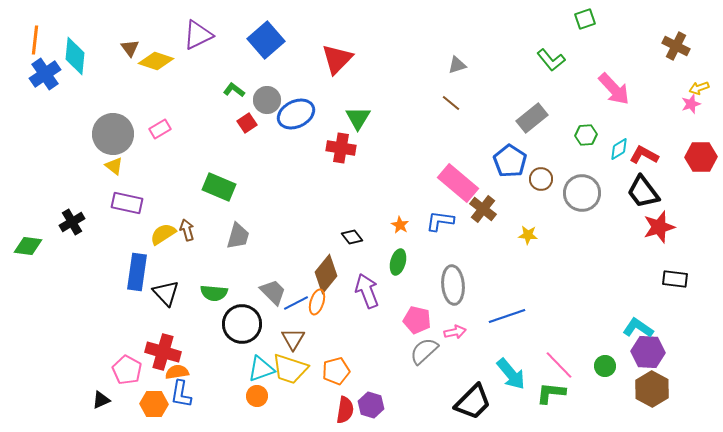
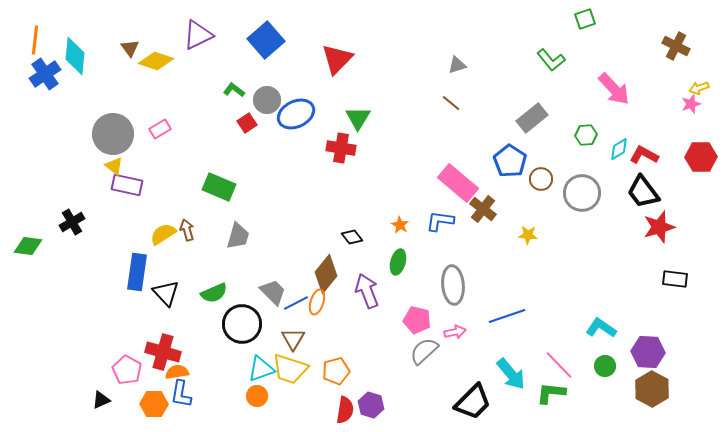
purple rectangle at (127, 203): moved 18 px up
green semicircle at (214, 293): rotated 28 degrees counterclockwise
cyan L-shape at (638, 328): moved 37 px left
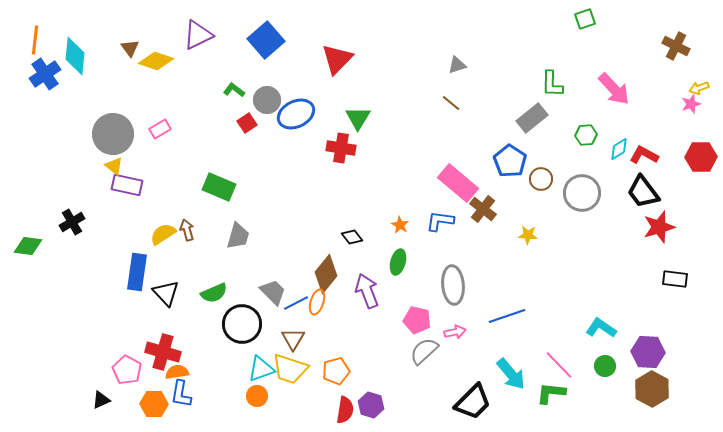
green L-shape at (551, 60): moved 1 px right, 24 px down; rotated 40 degrees clockwise
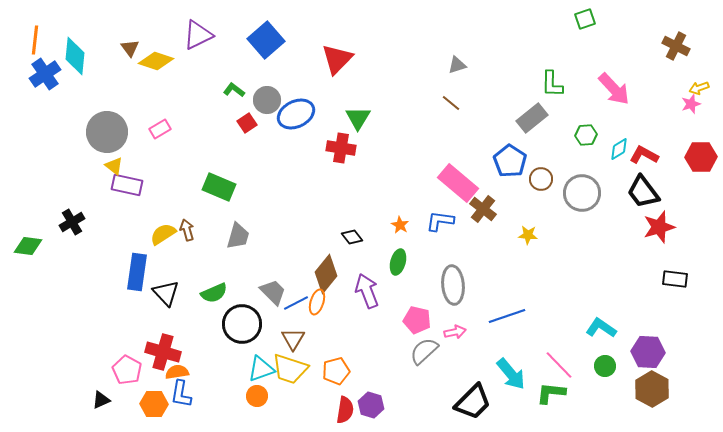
gray circle at (113, 134): moved 6 px left, 2 px up
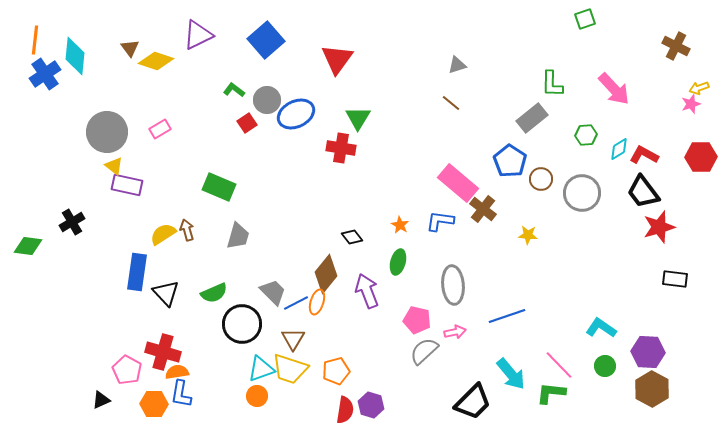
red triangle at (337, 59): rotated 8 degrees counterclockwise
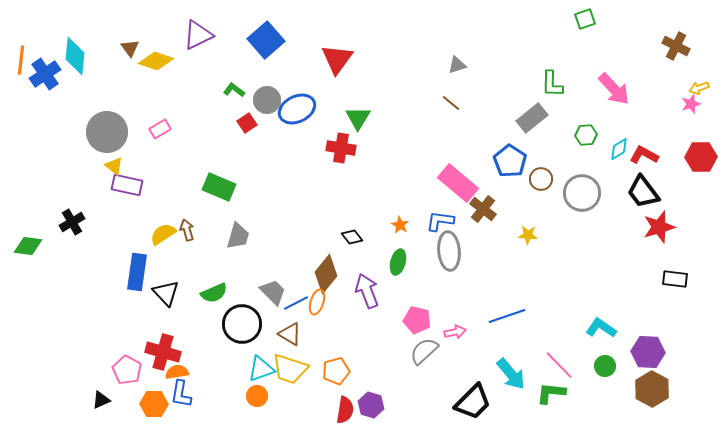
orange line at (35, 40): moved 14 px left, 20 px down
blue ellipse at (296, 114): moved 1 px right, 5 px up
gray ellipse at (453, 285): moved 4 px left, 34 px up
brown triangle at (293, 339): moved 3 px left, 5 px up; rotated 30 degrees counterclockwise
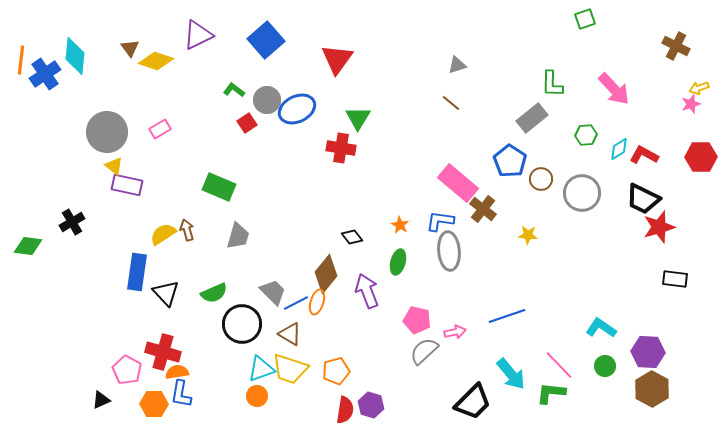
black trapezoid at (643, 192): moved 7 px down; rotated 27 degrees counterclockwise
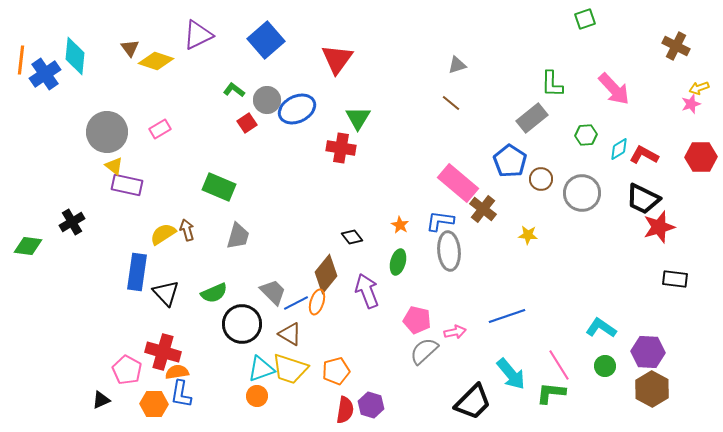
pink line at (559, 365): rotated 12 degrees clockwise
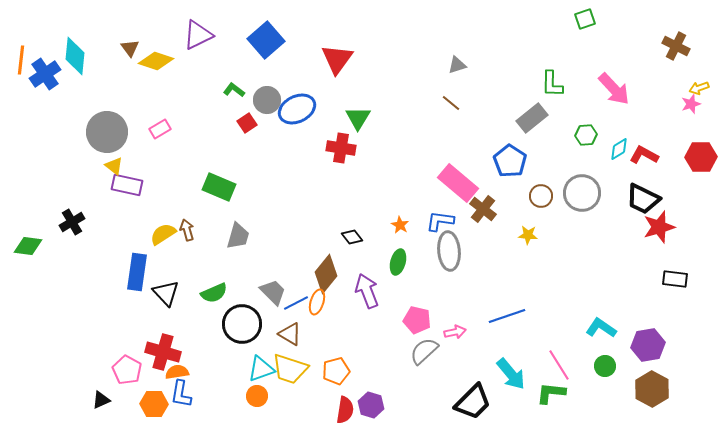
brown circle at (541, 179): moved 17 px down
purple hexagon at (648, 352): moved 7 px up; rotated 12 degrees counterclockwise
